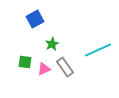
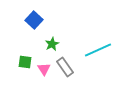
blue square: moved 1 px left, 1 px down; rotated 18 degrees counterclockwise
pink triangle: rotated 40 degrees counterclockwise
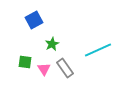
blue square: rotated 18 degrees clockwise
gray rectangle: moved 1 px down
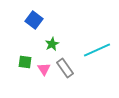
blue square: rotated 24 degrees counterclockwise
cyan line: moved 1 px left
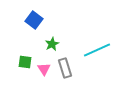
gray rectangle: rotated 18 degrees clockwise
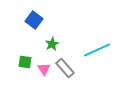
gray rectangle: rotated 24 degrees counterclockwise
